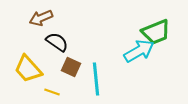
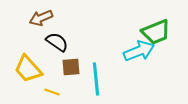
cyan arrow: rotated 8 degrees clockwise
brown square: rotated 30 degrees counterclockwise
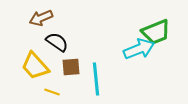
cyan arrow: moved 2 px up
yellow trapezoid: moved 7 px right, 3 px up
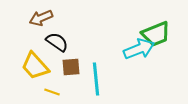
green trapezoid: moved 2 px down
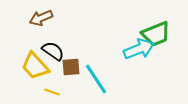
black semicircle: moved 4 px left, 9 px down
cyan line: rotated 28 degrees counterclockwise
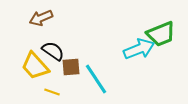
green trapezoid: moved 5 px right
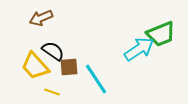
cyan arrow: rotated 12 degrees counterclockwise
brown square: moved 2 px left
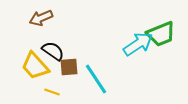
cyan arrow: moved 1 px left, 5 px up
